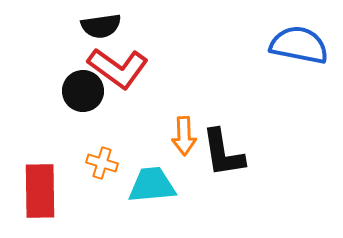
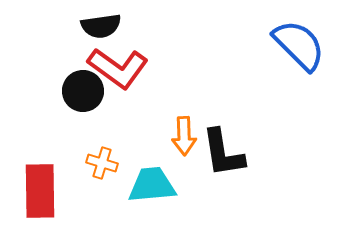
blue semicircle: rotated 34 degrees clockwise
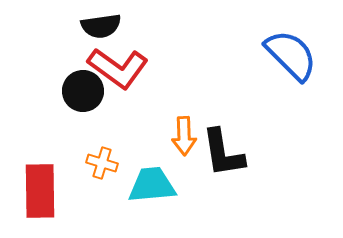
blue semicircle: moved 8 px left, 10 px down
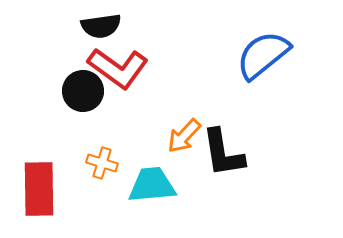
blue semicircle: moved 28 px left; rotated 84 degrees counterclockwise
orange arrow: rotated 45 degrees clockwise
red rectangle: moved 1 px left, 2 px up
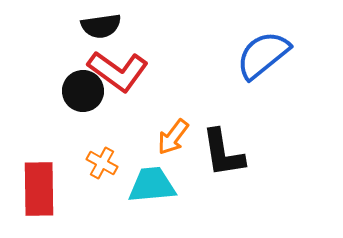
red L-shape: moved 3 px down
orange arrow: moved 11 px left, 1 px down; rotated 6 degrees counterclockwise
orange cross: rotated 12 degrees clockwise
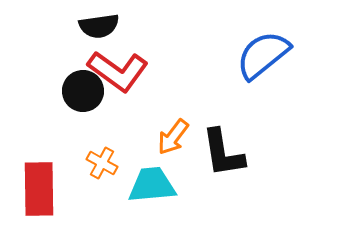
black semicircle: moved 2 px left
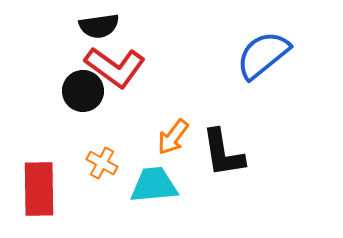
red L-shape: moved 3 px left, 4 px up
cyan trapezoid: moved 2 px right
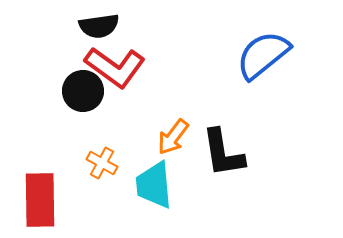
cyan trapezoid: rotated 90 degrees counterclockwise
red rectangle: moved 1 px right, 11 px down
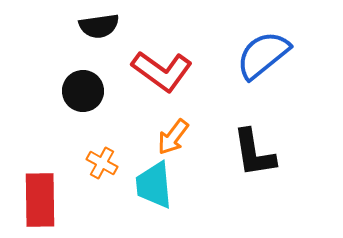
red L-shape: moved 47 px right, 4 px down
black L-shape: moved 31 px right
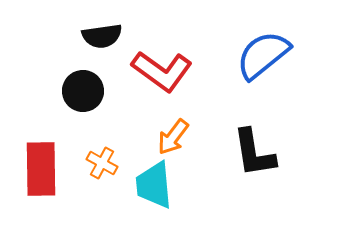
black semicircle: moved 3 px right, 10 px down
red rectangle: moved 1 px right, 31 px up
